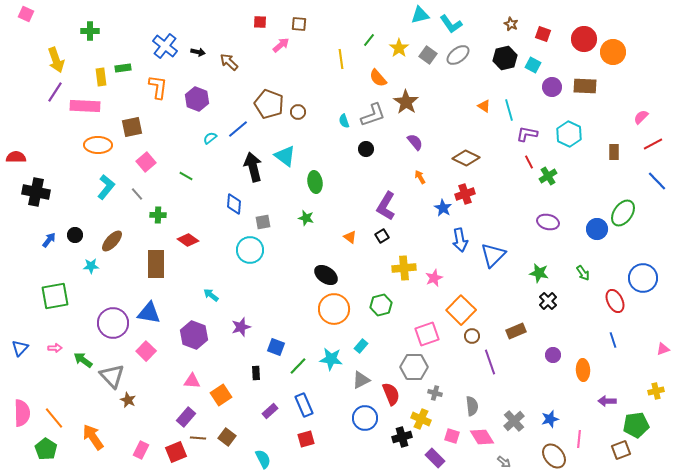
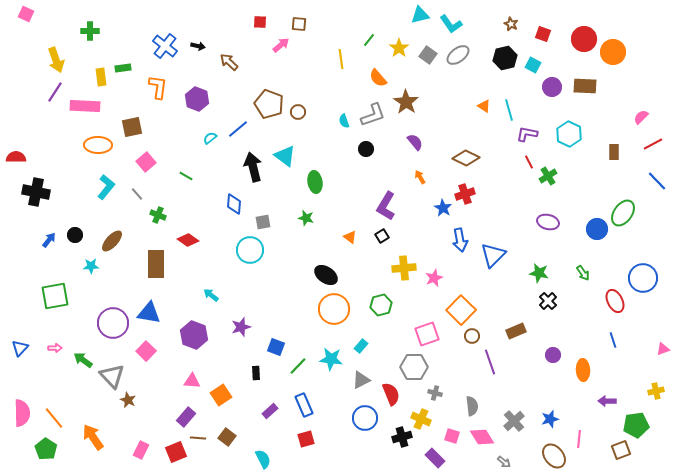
black arrow at (198, 52): moved 6 px up
green cross at (158, 215): rotated 21 degrees clockwise
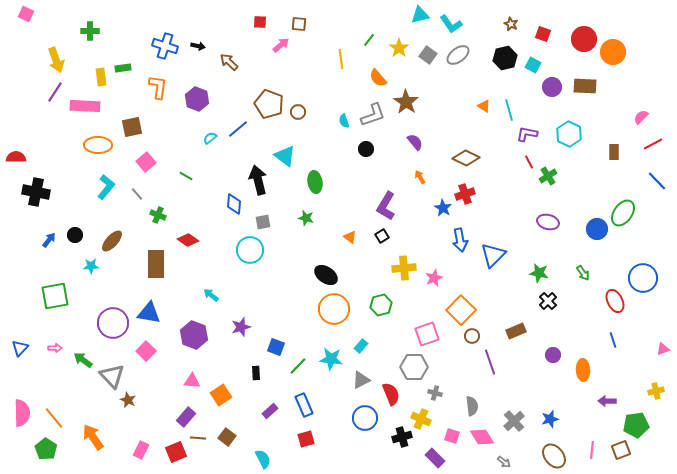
blue cross at (165, 46): rotated 20 degrees counterclockwise
black arrow at (253, 167): moved 5 px right, 13 px down
pink line at (579, 439): moved 13 px right, 11 px down
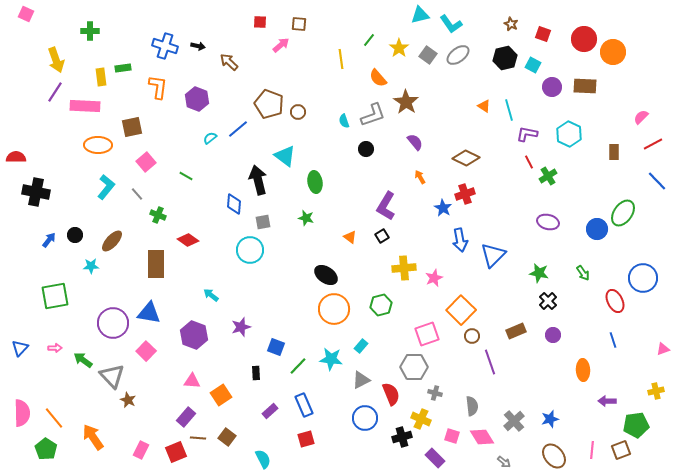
purple circle at (553, 355): moved 20 px up
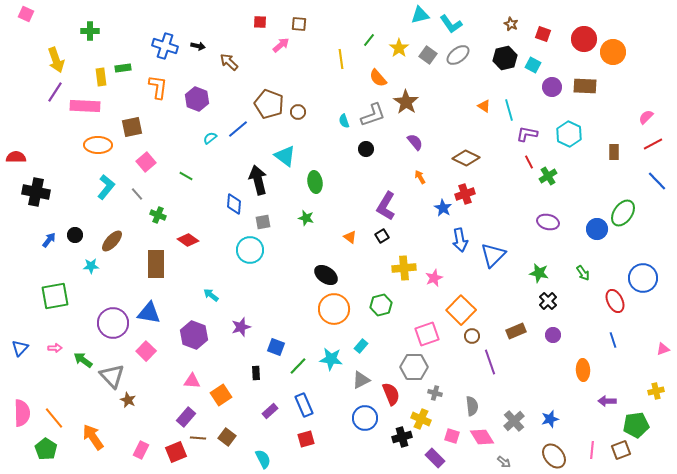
pink semicircle at (641, 117): moved 5 px right
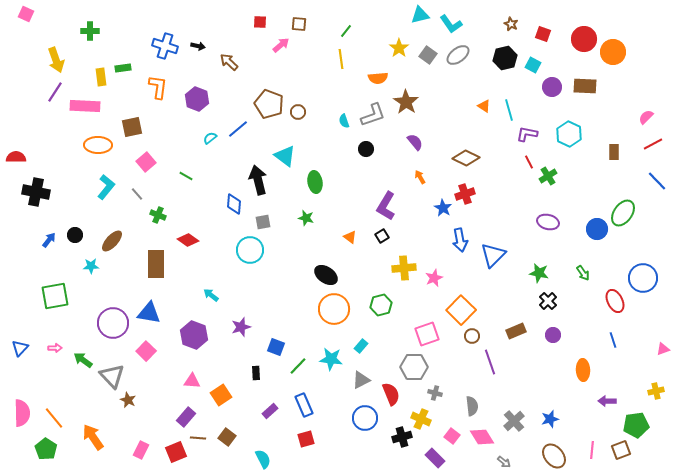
green line at (369, 40): moved 23 px left, 9 px up
orange semicircle at (378, 78): rotated 54 degrees counterclockwise
pink square at (452, 436): rotated 21 degrees clockwise
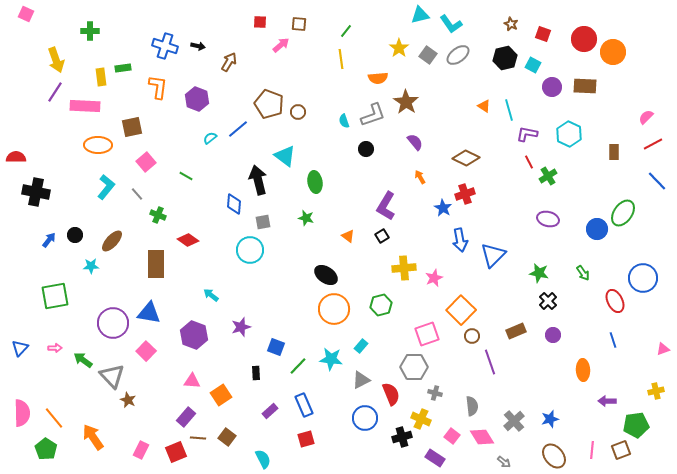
brown arrow at (229, 62): rotated 78 degrees clockwise
purple ellipse at (548, 222): moved 3 px up
orange triangle at (350, 237): moved 2 px left, 1 px up
purple rectangle at (435, 458): rotated 12 degrees counterclockwise
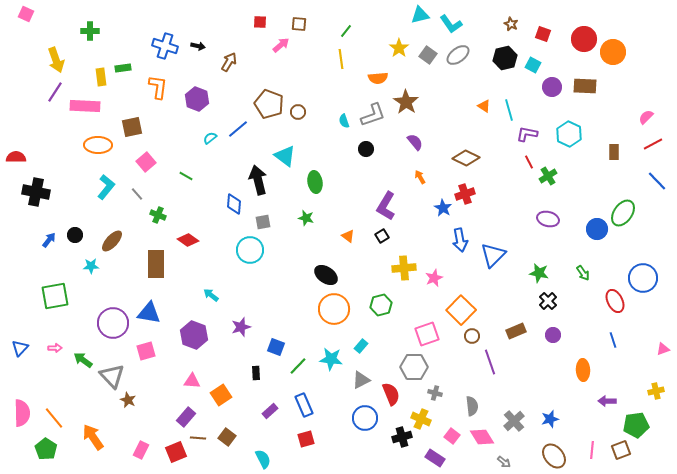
pink square at (146, 351): rotated 30 degrees clockwise
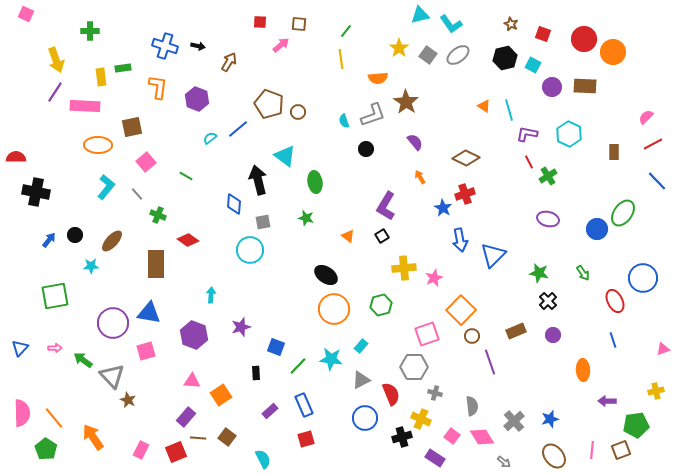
cyan arrow at (211, 295): rotated 56 degrees clockwise
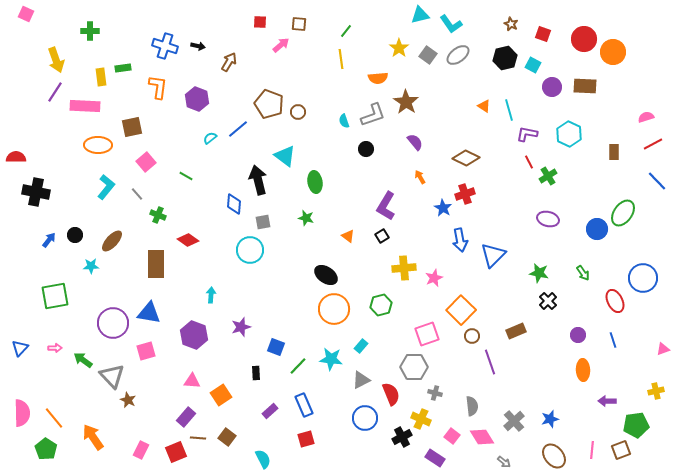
pink semicircle at (646, 117): rotated 28 degrees clockwise
purple circle at (553, 335): moved 25 px right
black cross at (402, 437): rotated 12 degrees counterclockwise
